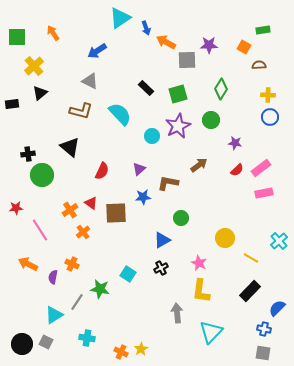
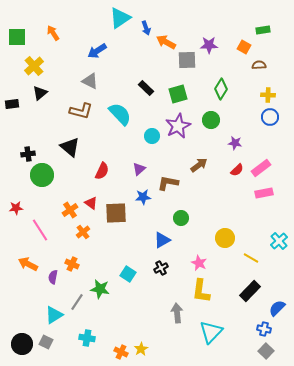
gray square at (263, 353): moved 3 px right, 2 px up; rotated 35 degrees clockwise
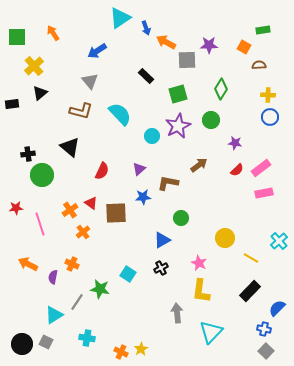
gray triangle at (90, 81): rotated 24 degrees clockwise
black rectangle at (146, 88): moved 12 px up
pink line at (40, 230): moved 6 px up; rotated 15 degrees clockwise
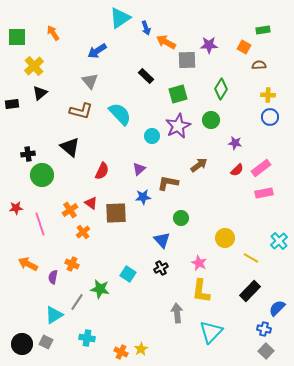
blue triangle at (162, 240): rotated 42 degrees counterclockwise
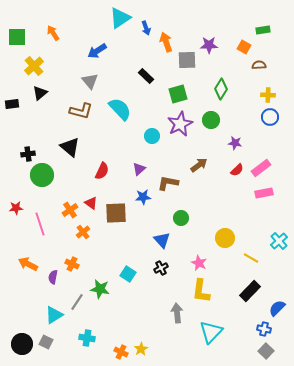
orange arrow at (166, 42): rotated 42 degrees clockwise
cyan semicircle at (120, 114): moved 5 px up
purple star at (178, 126): moved 2 px right, 2 px up
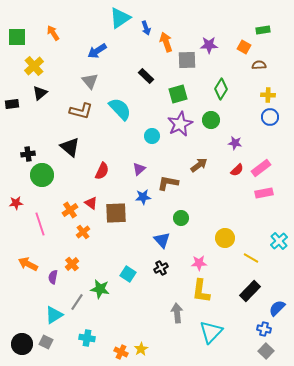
red star at (16, 208): moved 5 px up
pink star at (199, 263): rotated 28 degrees counterclockwise
orange cross at (72, 264): rotated 24 degrees clockwise
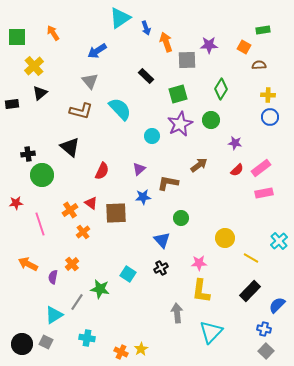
blue semicircle at (277, 308): moved 3 px up
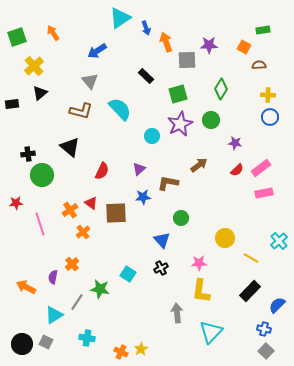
green square at (17, 37): rotated 18 degrees counterclockwise
orange arrow at (28, 264): moved 2 px left, 23 px down
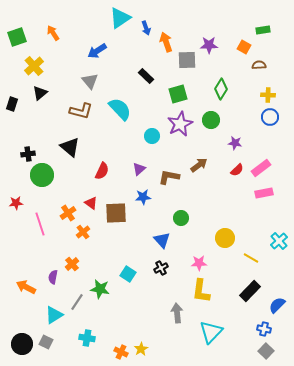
black rectangle at (12, 104): rotated 64 degrees counterclockwise
brown L-shape at (168, 183): moved 1 px right, 6 px up
orange cross at (70, 210): moved 2 px left, 3 px down
